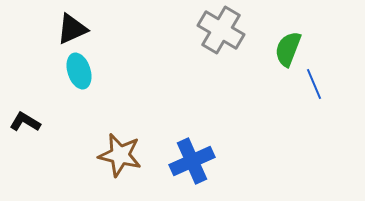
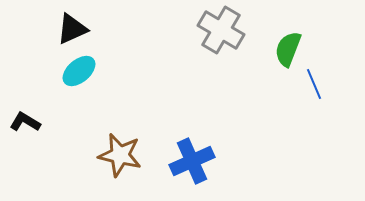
cyan ellipse: rotated 68 degrees clockwise
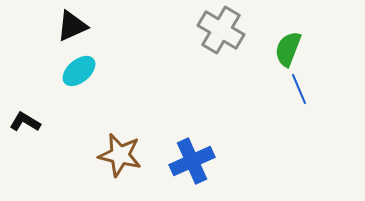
black triangle: moved 3 px up
blue line: moved 15 px left, 5 px down
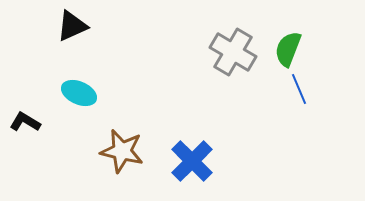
gray cross: moved 12 px right, 22 px down
cyan ellipse: moved 22 px down; rotated 64 degrees clockwise
brown star: moved 2 px right, 4 px up
blue cross: rotated 21 degrees counterclockwise
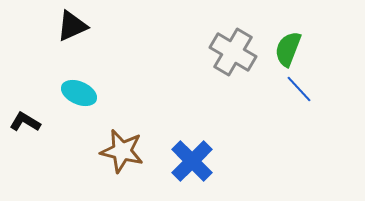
blue line: rotated 20 degrees counterclockwise
